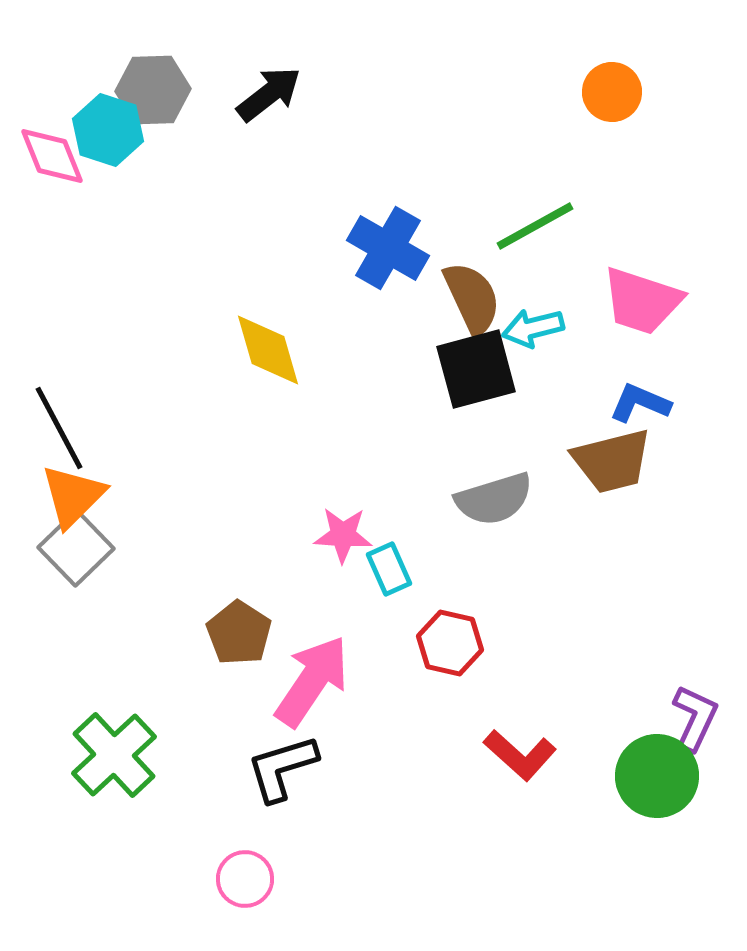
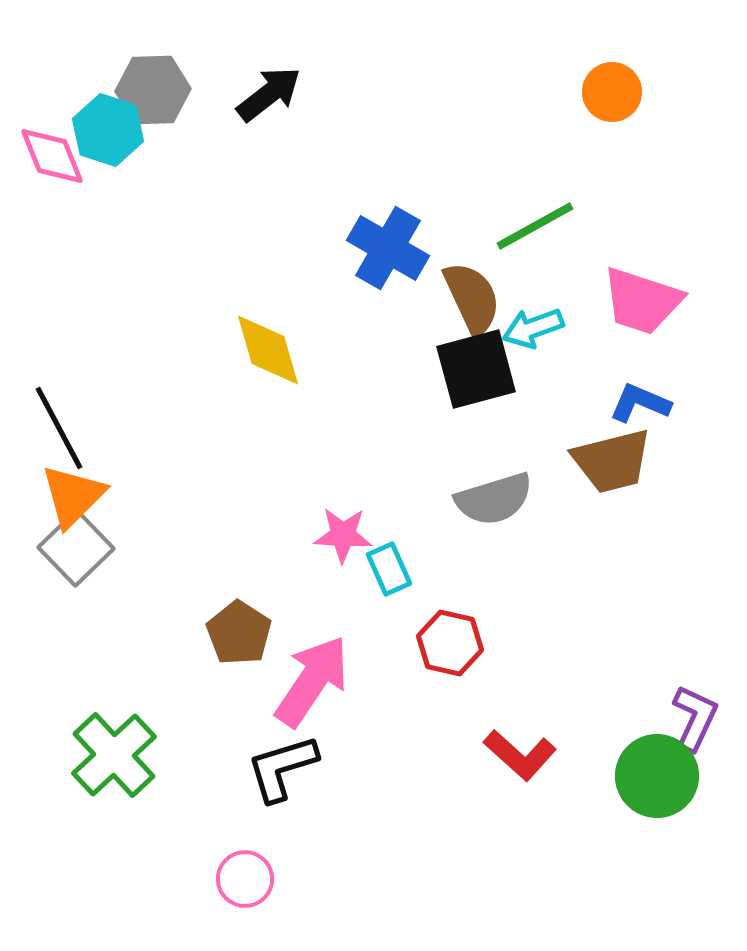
cyan arrow: rotated 6 degrees counterclockwise
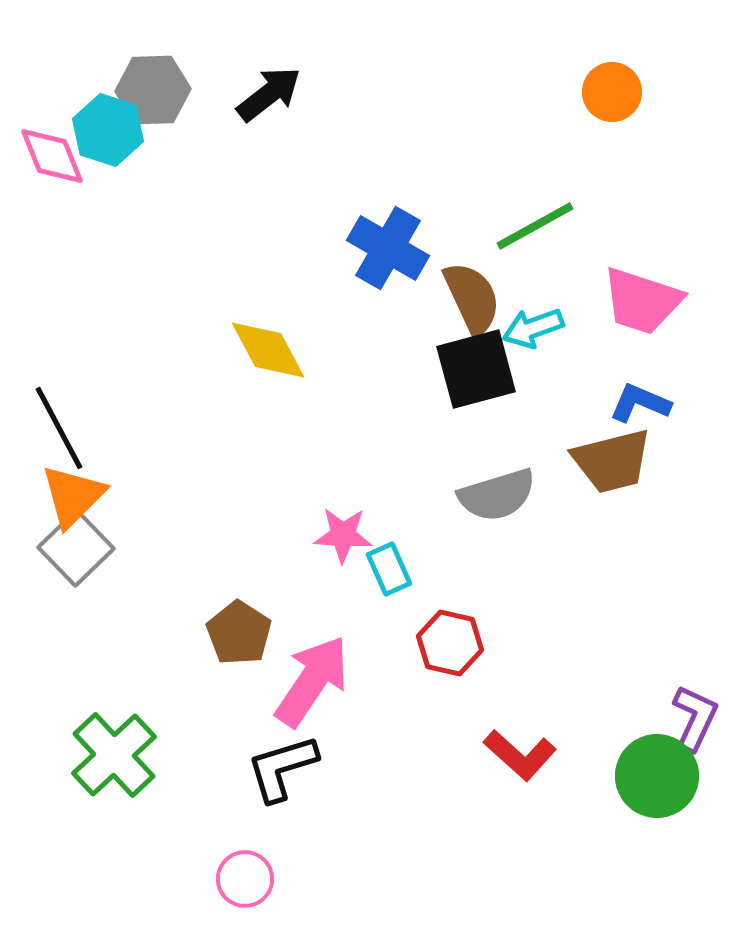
yellow diamond: rotated 12 degrees counterclockwise
gray semicircle: moved 3 px right, 4 px up
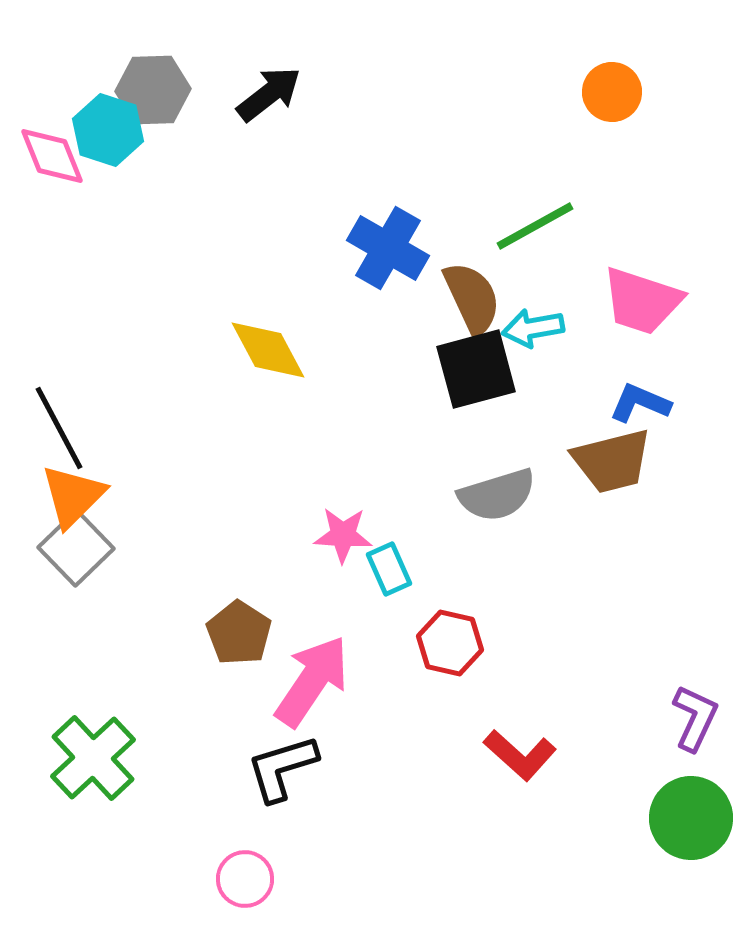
cyan arrow: rotated 10 degrees clockwise
green cross: moved 21 px left, 3 px down
green circle: moved 34 px right, 42 px down
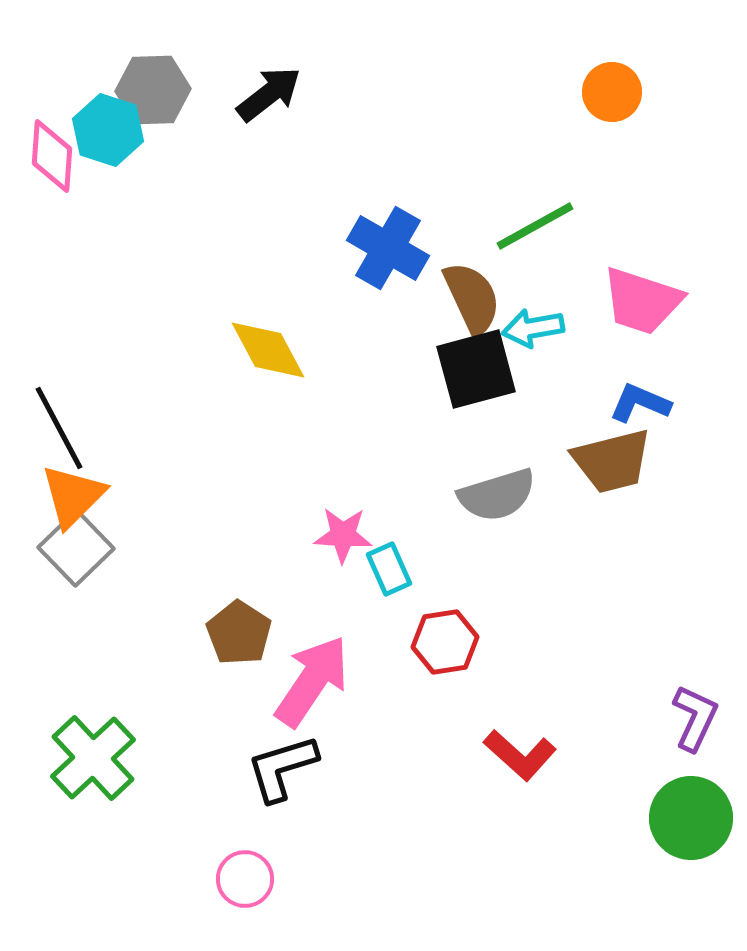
pink diamond: rotated 26 degrees clockwise
red hexagon: moved 5 px left, 1 px up; rotated 22 degrees counterclockwise
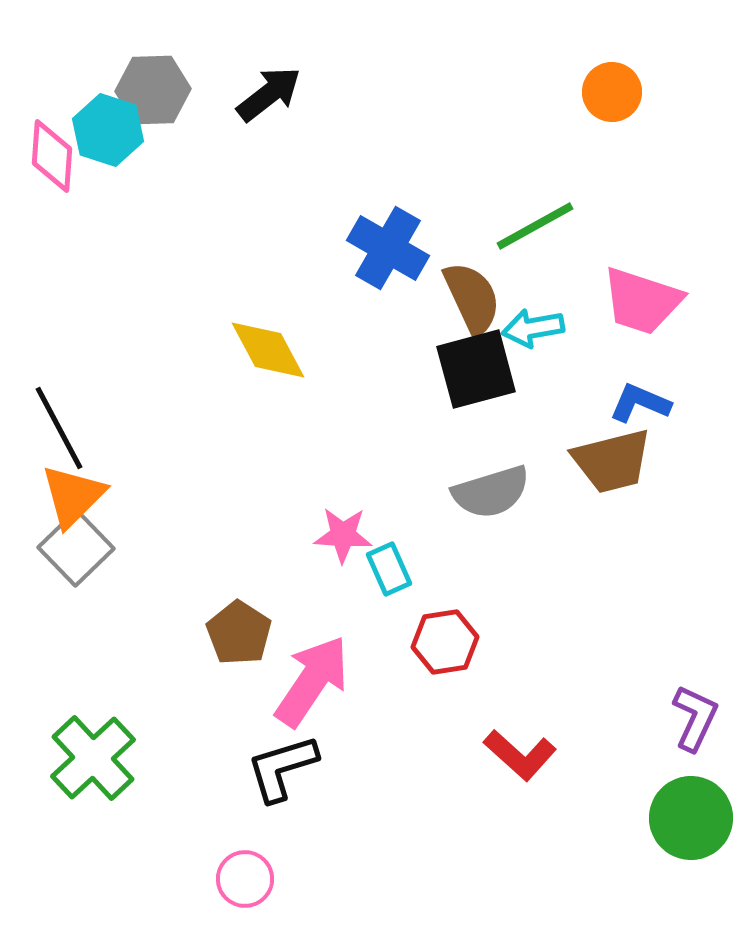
gray semicircle: moved 6 px left, 3 px up
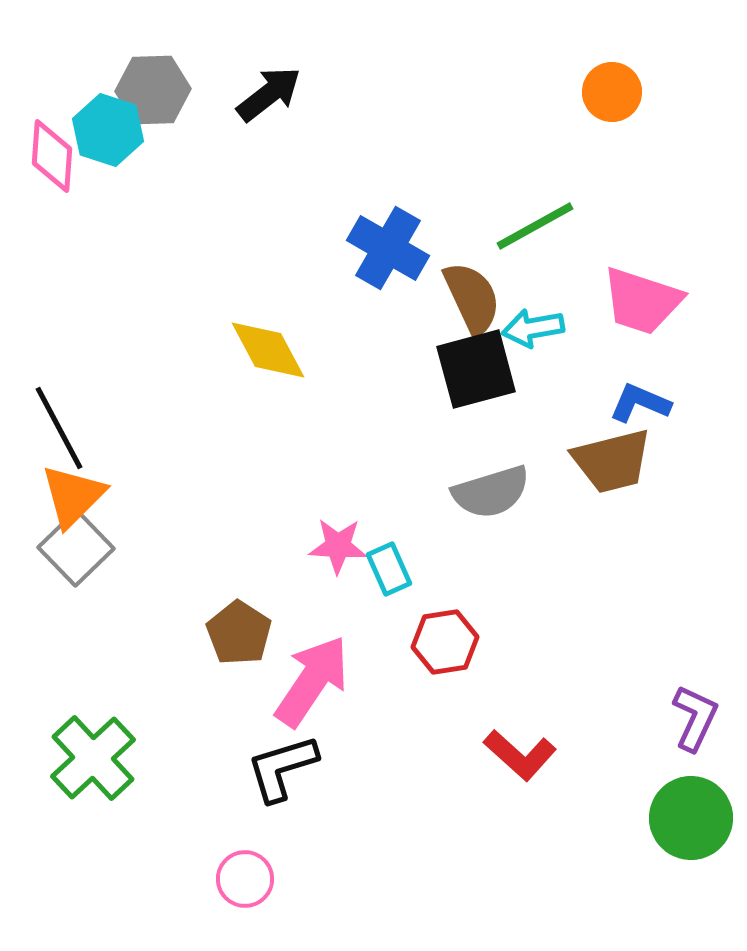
pink star: moved 5 px left, 11 px down
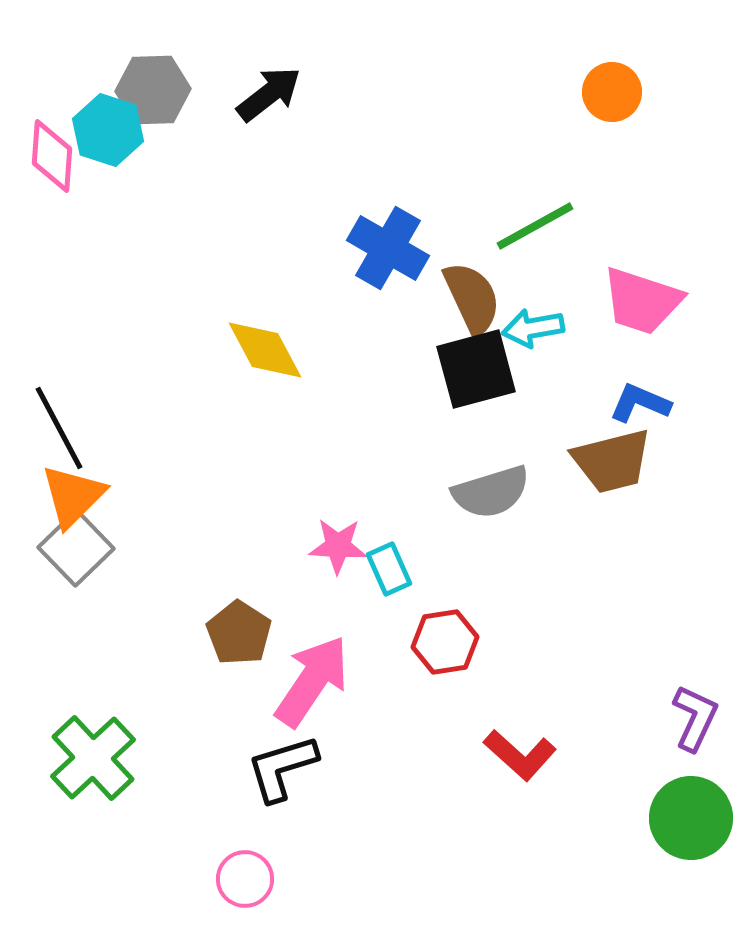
yellow diamond: moved 3 px left
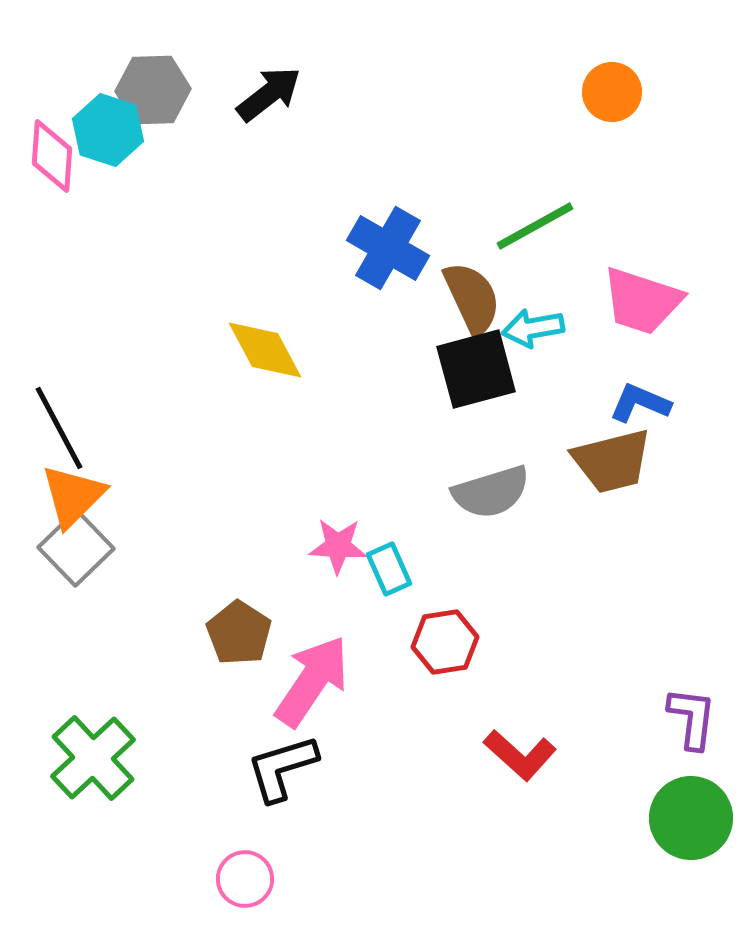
purple L-shape: moved 3 px left; rotated 18 degrees counterclockwise
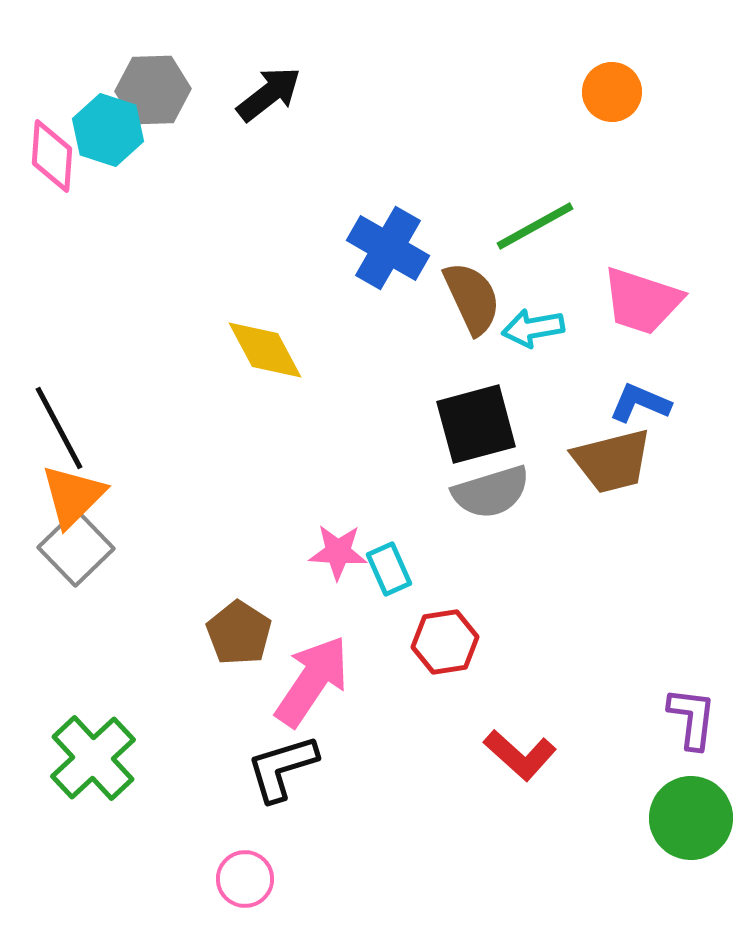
black square: moved 55 px down
pink star: moved 6 px down
